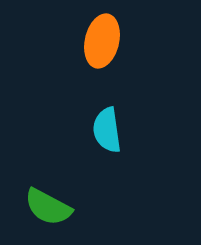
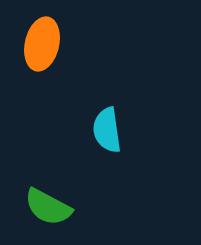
orange ellipse: moved 60 px left, 3 px down
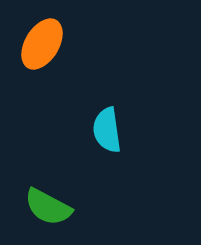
orange ellipse: rotated 18 degrees clockwise
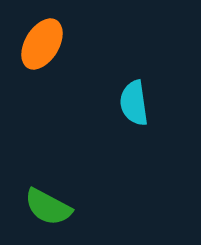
cyan semicircle: moved 27 px right, 27 px up
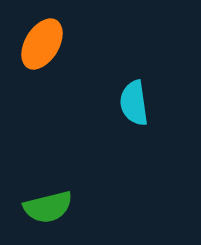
green semicircle: rotated 42 degrees counterclockwise
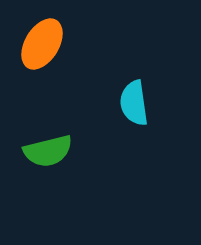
green semicircle: moved 56 px up
